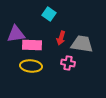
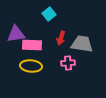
cyan square: rotated 16 degrees clockwise
pink cross: rotated 16 degrees counterclockwise
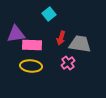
gray trapezoid: moved 2 px left
pink cross: rotated 32 degrees counterclockwise
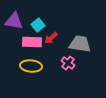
cyan square: moved 11 px left, 11 px down
purple triangle: moved 2 px left, 13 px up; rotated 18 degrees clockwise
red arrow: moved 10 px left; rotated 32 degrees clockwise
pink rectangle: moved 3 px up
pink cross: rotated 16 degrees counterclockwise
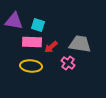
cyan square: rotated 32 degrees counterclockwise
red arrow: moved 9 px down
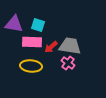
purple triangle: moved 3 px down
gray trapezoid: moved 10 px left, 2 px down
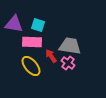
red arrow: moved 9 px down; rotated 96 degrees clockwise
yellow ellipse: rotated 45 degrees clockwise
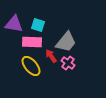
gray trapezoid: moved 4 px left, 4 px up; rotated 120 degrees clockwise
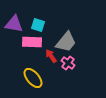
yellow ellipse: moved 2 px right, 12 px down
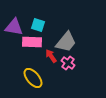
purple triangle: moved 3 px down
